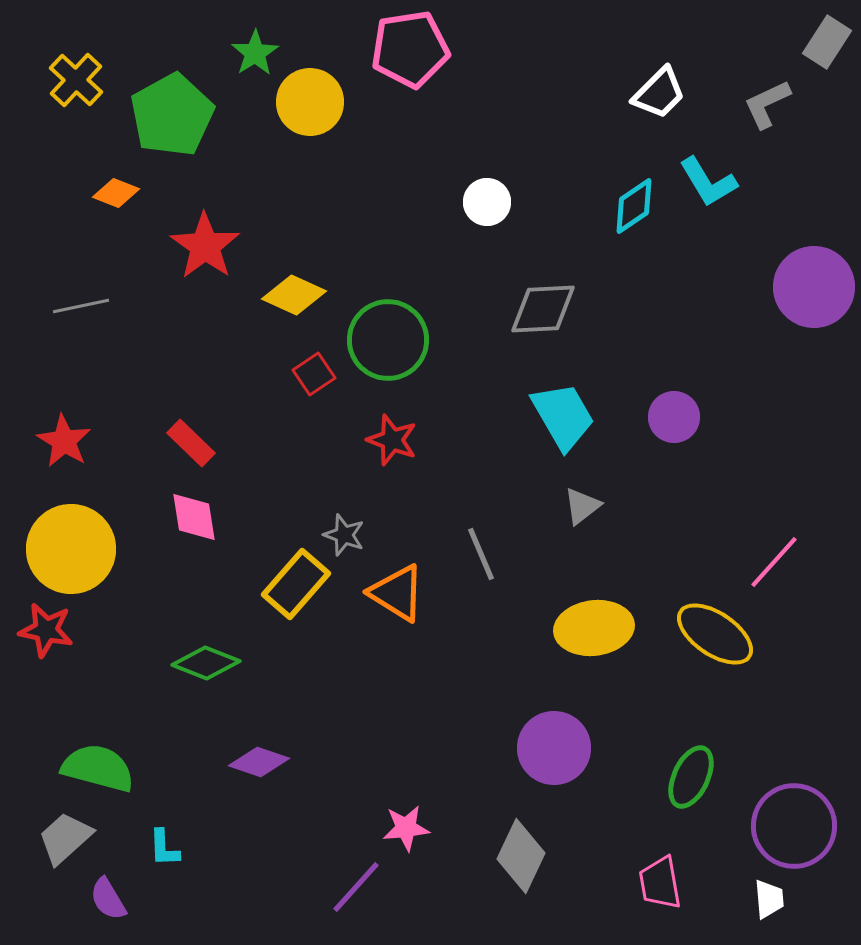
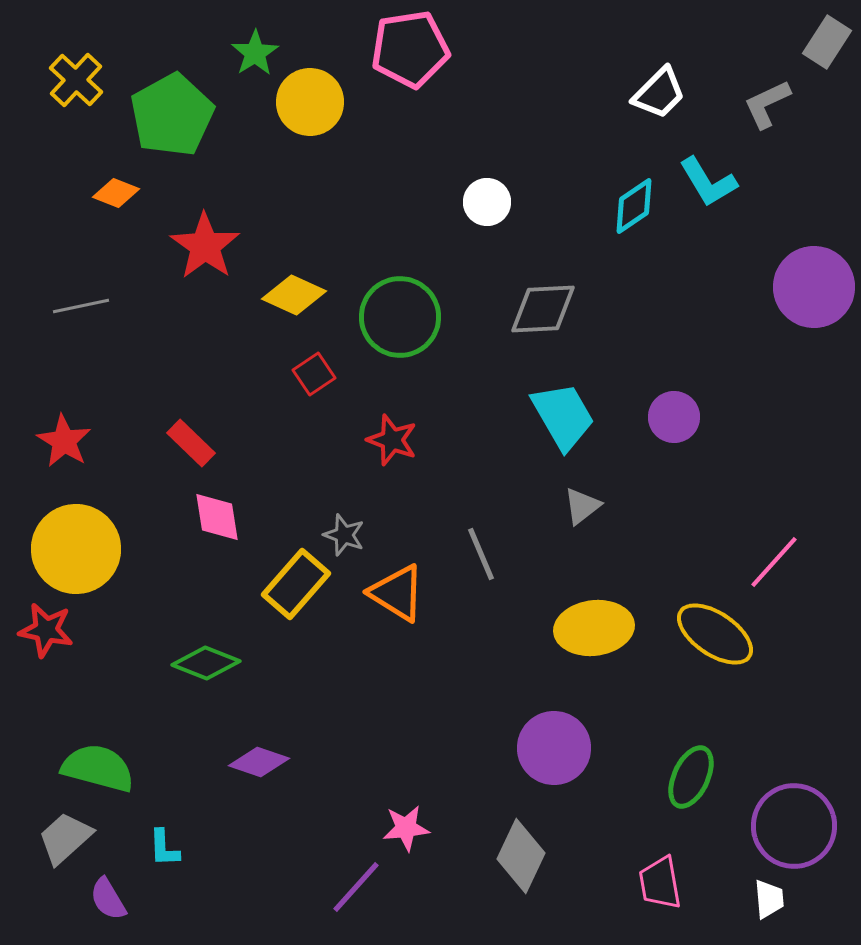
green circle at (388, 340): moved 12 px right, 23 px up
pink diamond at (194, 517): moved 23 px right
yellow circle at (71, 549): moved 5 px right
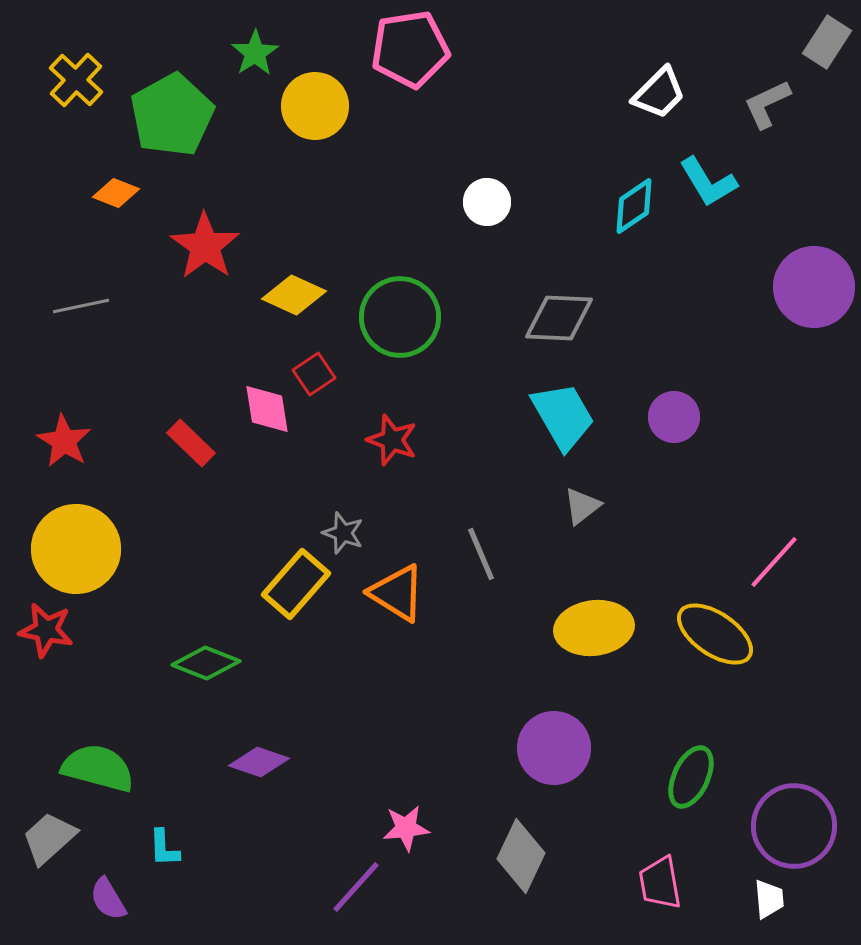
yellow circle at (310, 102): moved 5 px right, 4 px down
gray diamond at (543, 309): moved 16 px right, 9 px down; rotated 6 degrees clockwise
pink diamond at (217, 517): moved 50 px right, 108 px up
gray star at (344, 535): moved 1 px left, 2 px up
gray trapezoid at (65, 838): moved 16 px left
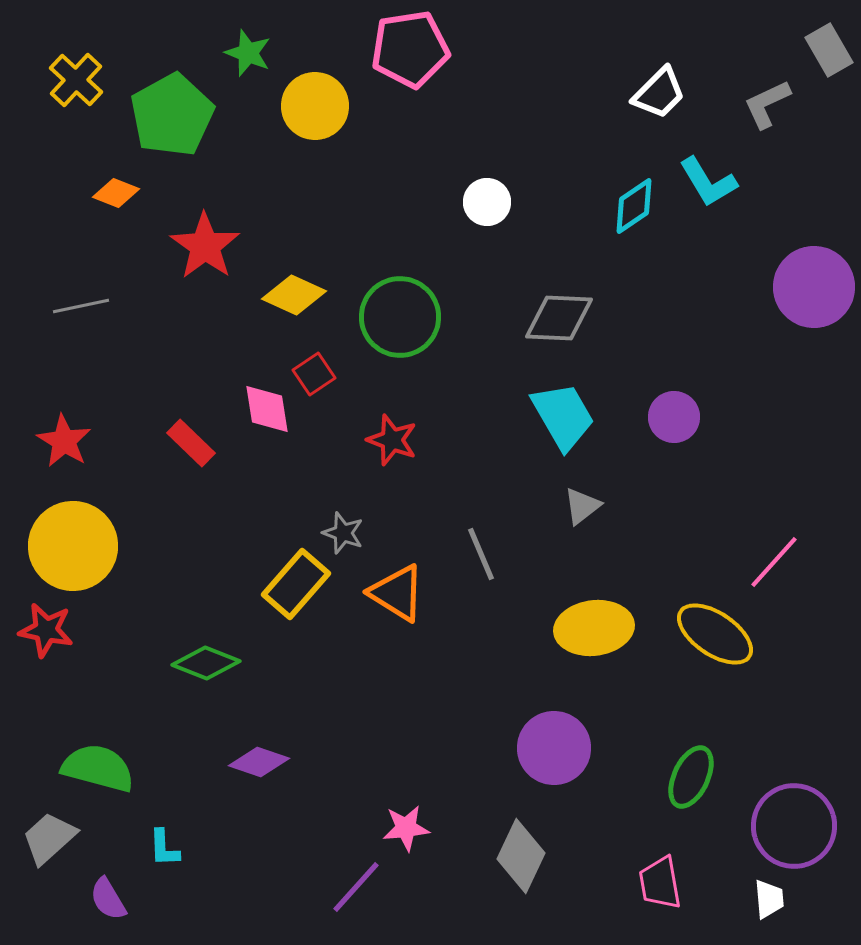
gray rectangle at (827, 42): moved 2 px right, 8 px down; rotated 63 degrees counterclockwise
green star at (255, 53): moved 7 px left; rotated 18 degrees counterclockwise
yellow circle at (76, 549): moved 3 px left, 3 px up
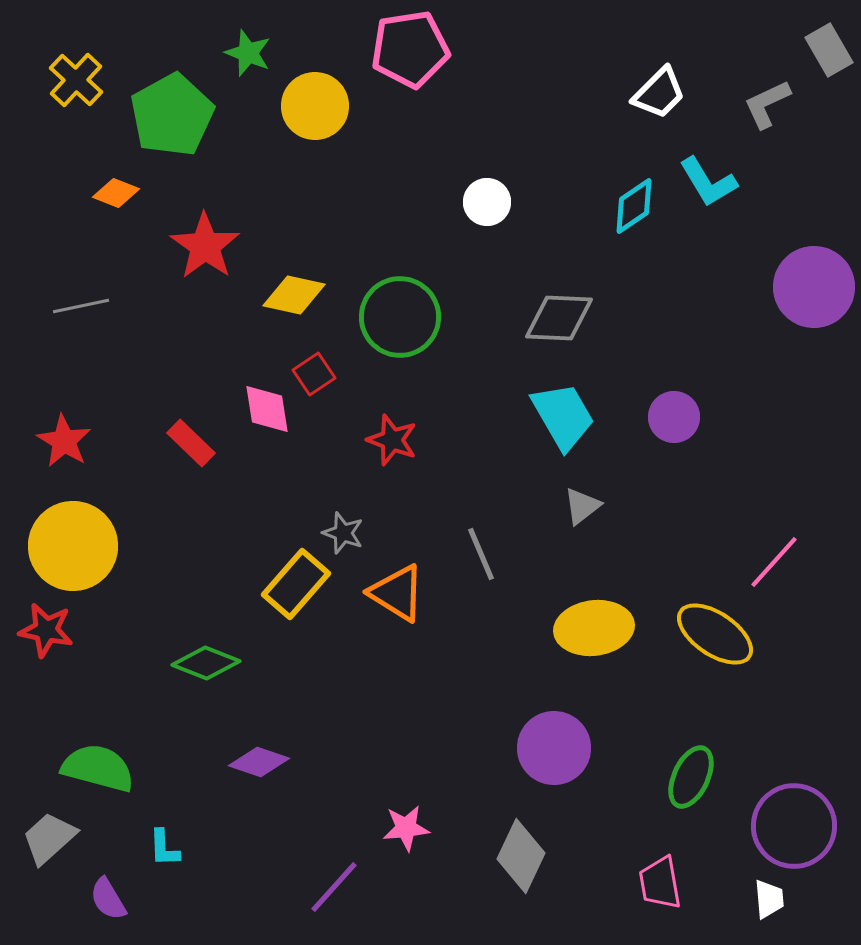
yellow diamond at (294, 295): rotated 12 degrees counterclockwise
purple line at (356, 887): moved 22 px left
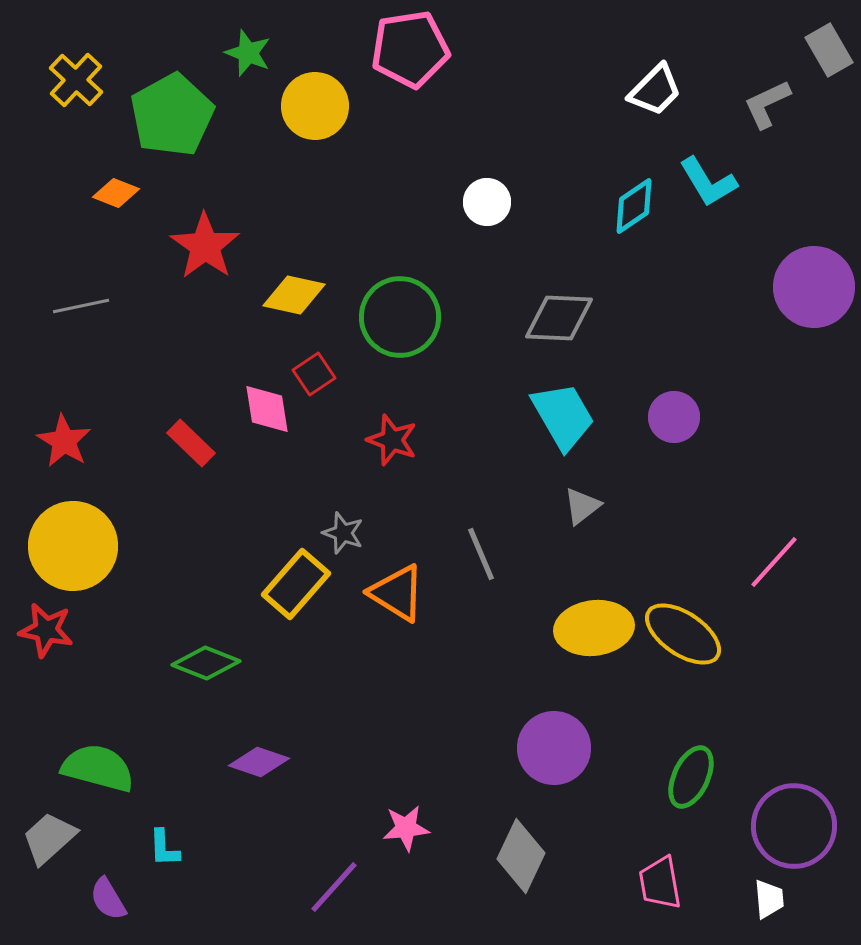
white trapezoid at (659, 93): moved 4 px left, 3 px up
yellow ellipse at (715, 634): moved 32 px left
